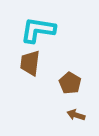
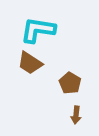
brown trapezoid: rotated 64 degrees counterclockwise
brown arrow: rotated 102 degrees counterclockwise
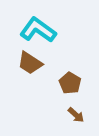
cyan L-shape: rotated 27 degrees clockwise
brown arrow: rotated 54 degrees counterclockwise
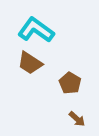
cyan L-shape: moved 2 px left
brown arrow: moved 1 px right, 4 px down
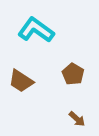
brown trapezoid: moved 9 px left, 18 px down
brown pentagon: moved 3 px right, 9 px up
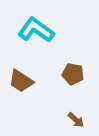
brown pentagon: rotated 20 degrees counterclockwise
brown arrow: moved 1 px left, 1 px down
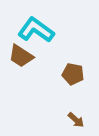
brown trapezoid: moved 25 px up
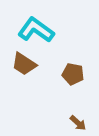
brown trapezoid: moved 3 px right, 8 px down
brown arrow: moved 2 px right, 3 px down
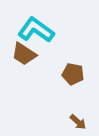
brown trapezoid: moved 10 px up
brown arrow: moved 1 px up
